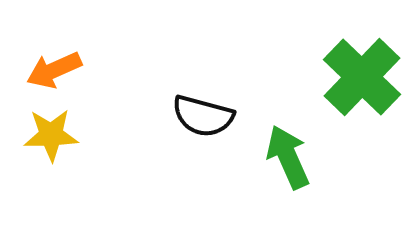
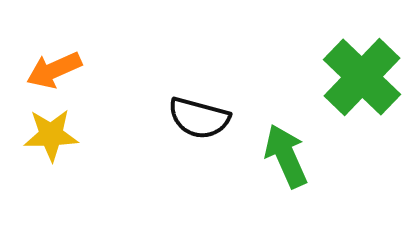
black semicircle: moved 4 px left, 2 px down
green arrow: moved 2 px left, 1 px up
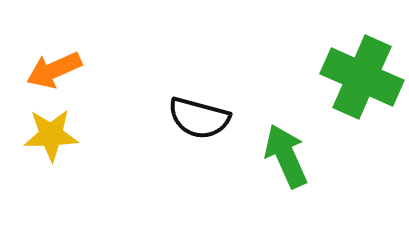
green cross: rotated 20 degrees counterclockwise
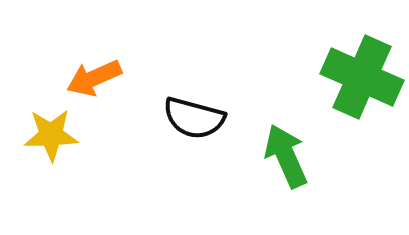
orange arrow: moved 40 px right, 8 px down
black semicircle: moved 5 px left
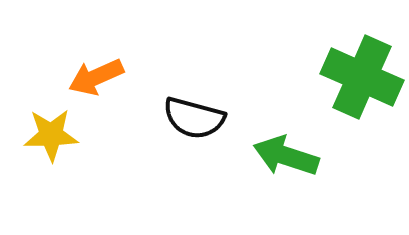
orange arrow: moved 2 px right, 1 px up
green arrow: rotated 48 degrees counterclockwise
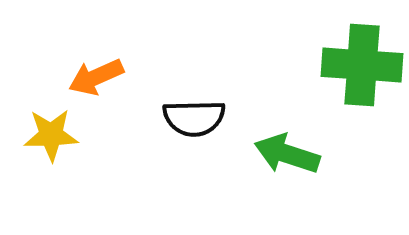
green cross: moved 12 px up; rotated 20 degrees counterclockwise
black semicircle: rotated 16 degrees counterclockwise
green arrow: moved 1 px right, 2 px up
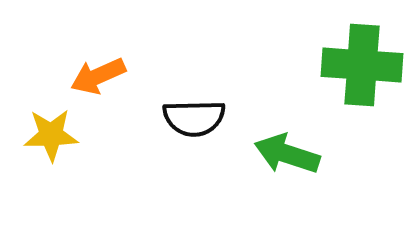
orange arrow: moved 2 px right, 1 px up
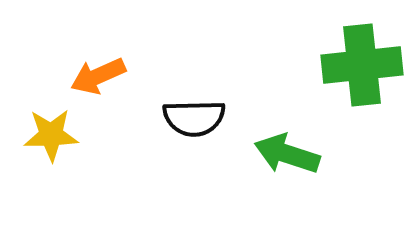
green cross: rotated 10 degrees counterclockwise
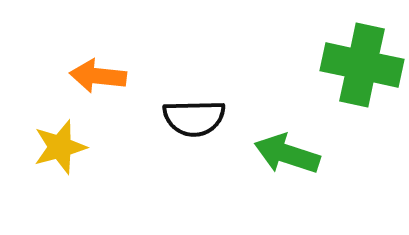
green cross: rotated 18 degrees clockwise
orange arrow: rotated 30 degrees clockwise
yellow star: moved 9 px right, 12 px down; rotated 14 degrees counterclockwise
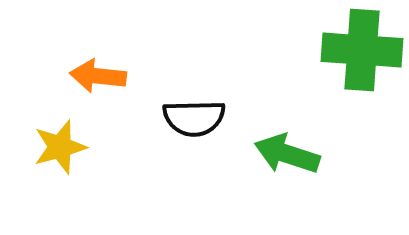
green cross: moved 15 px up; rotated 8 degrees counterclockwise
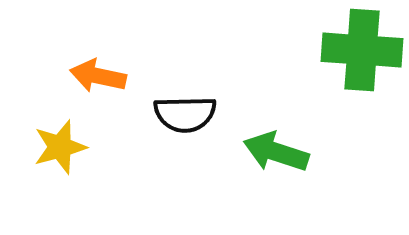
orange arrow: rotated 6 degrees clockwise
black semicircle: moved 9 px left, 4 px up
green arrow: moved 11 px left, 2 px up
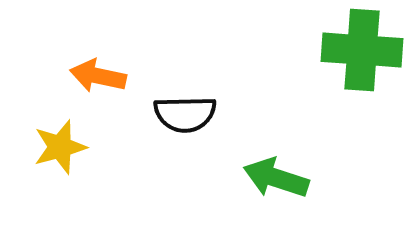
green arrow: moved 26 px down
